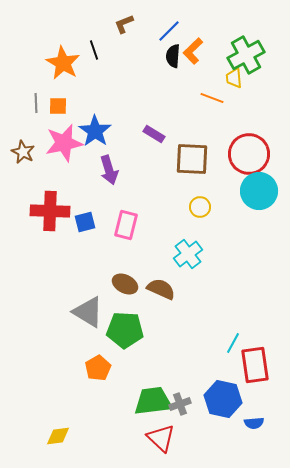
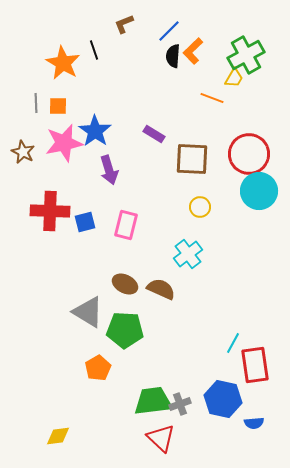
yellow trapezoid: rotated 145 degrees counterclockwise
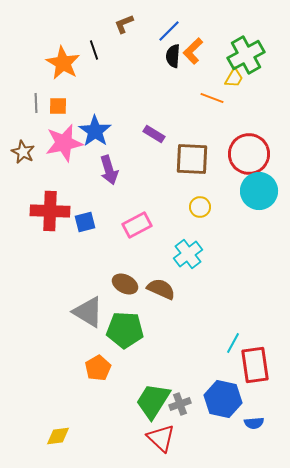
pink rectangle: moved 11 px right; rotated 48 degrees clockwise
green trapezoid: rotated 51 degrees counterclockwise
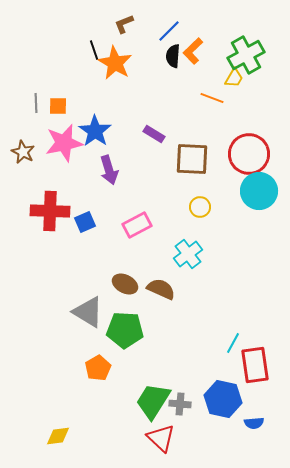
orange star: moved 52 px right
blue square: rotated 10 degrees counterclockwise
gray cross: rotated 25 degrees clockwise
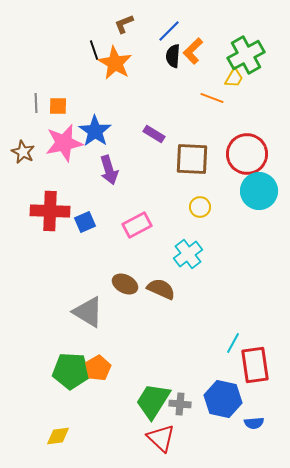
red circle: moved 2 px left
green pentagon: moved 54 px left, 41 px down
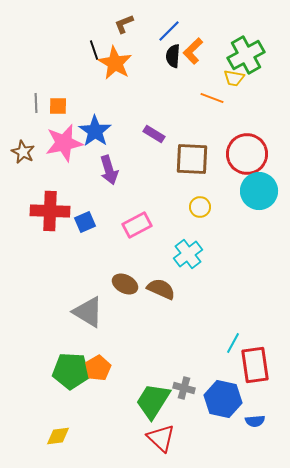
yellow trapezoid: rotated 70 degrees clockwise
gray cross: moved 4 px right, 16 px up; rotated 10 degrees clockwise
blue semicircle: moved 1 px right, 2 px up
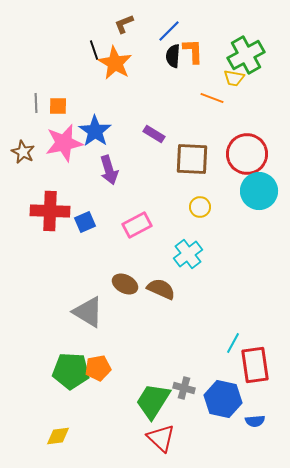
orange L-shape: rotated 132 degrees clockwise
orange pentagon: rotated 20 degrees clockwise
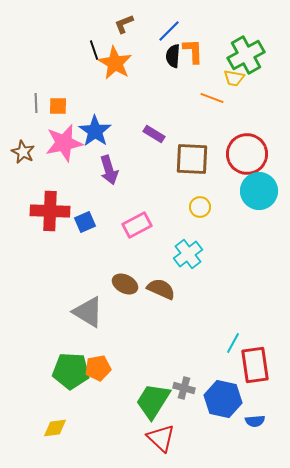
yellow diamond: moved 3 px left, 8 px up
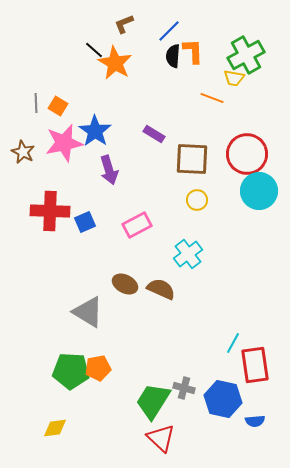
black line: rotated 30 degrees counterclockwise
orange square: rotated 30 degrees clockwise
yellow circle: moved 3 px left, 7 px up
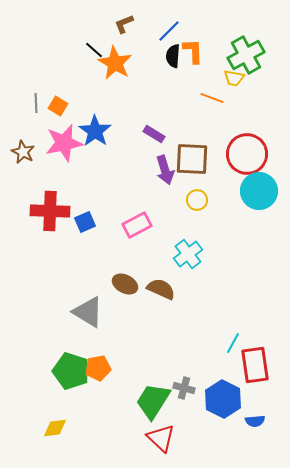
purple arrow: moved 56 px right
green pentagon: rotated 15 degrees clockwise
blue hexagon: rotated 15 degrees clockwise
